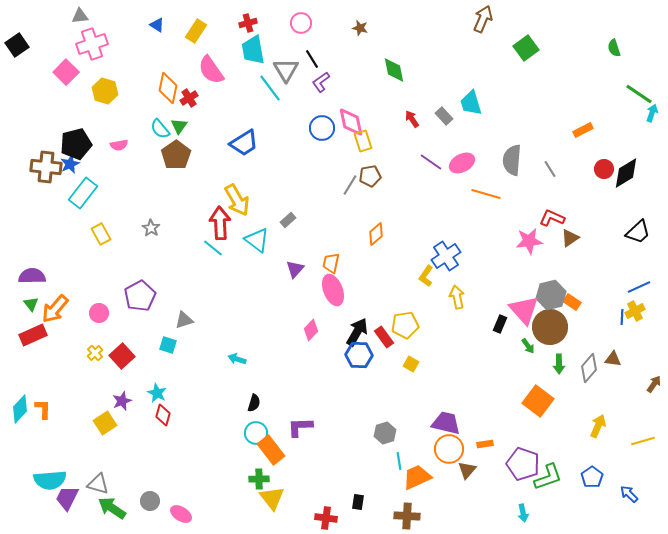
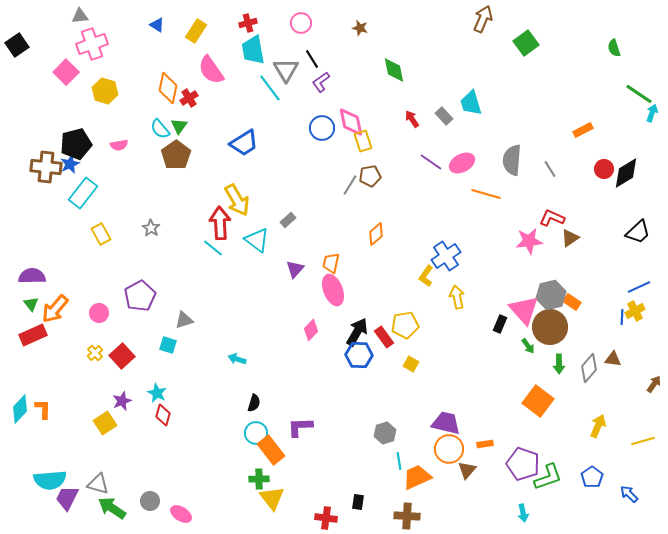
green square at (526, 48): moved 5 px up
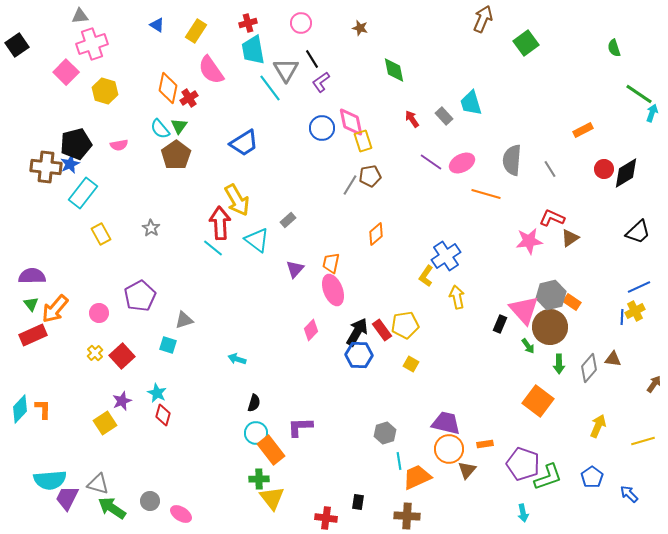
red rectangle at (384, 337): moved 2 px left, 7 px up
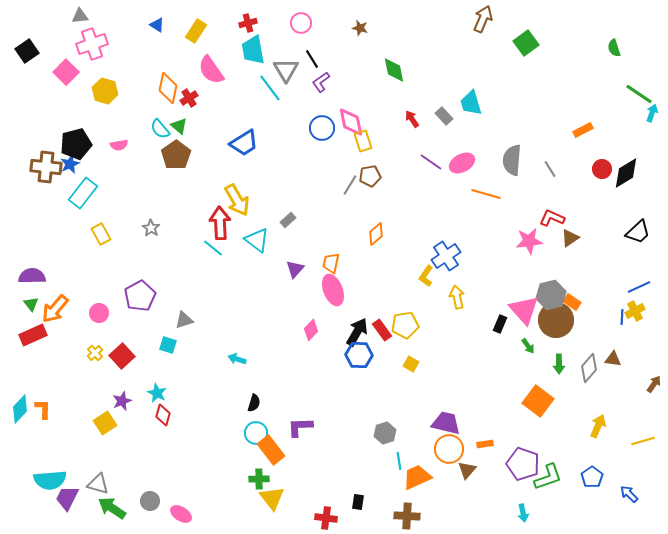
black square at (17, 45): moved 10 px right, 6 px down
green triangle at (179, 126): rotated 24 degrees counterclockwise
red circle at (604, 169): moved 2 px left
brown circle at (550, 327): moved 6 px right, 7 px up
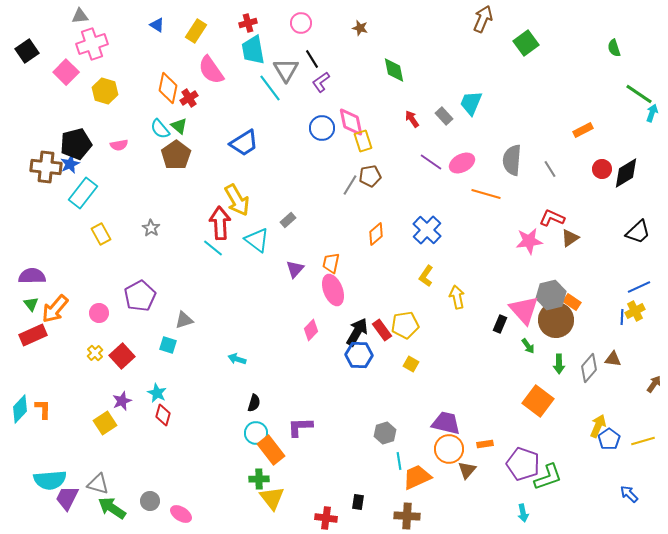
cyan trapezoid at (471, 103): rotated 40 degrees clockwise
blue cross at (446, 256): moved 19 px left, 26 px up; rotated 12 degrees counterclockwise
blue pentagon at (592, 477): moved 17 px right, 38 px up
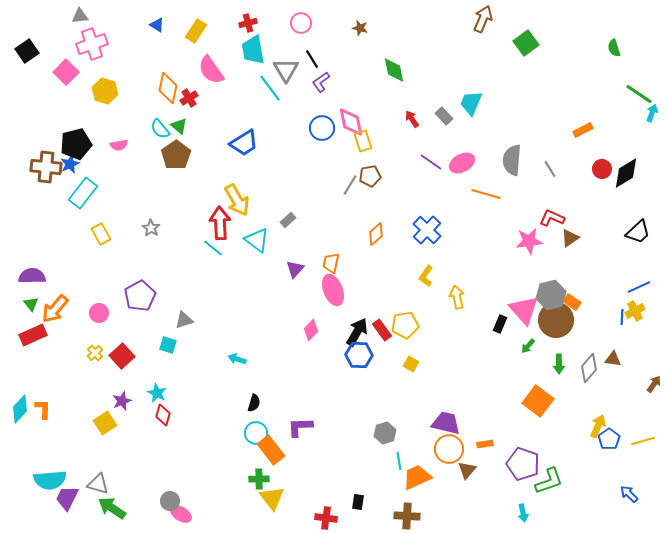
green arrow at (528, 346): rotated 77 degrees clockwise
green L-shape at (548, 477): moved 1 px right, 4 px down
gray circle at (150, 501): moved 20 px right
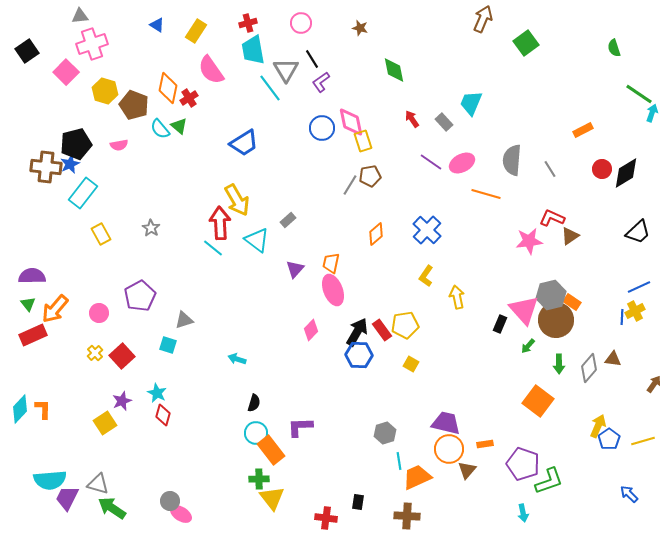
gray rectangle at (444, 116): moved 6 px down
brown pentagon at (176, 155): moved 42 px left, 50 px up; rotated 16 degrees counterclockwise
brown triangle at (570, 238): moved 2 px up
green triangle at (31, 304): moved 3 px left
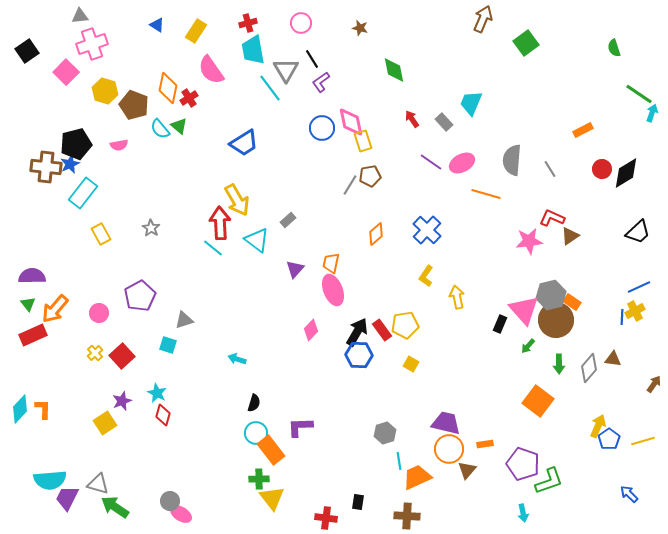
green arrow at (112, 508): moved 3 px right, 1 px up
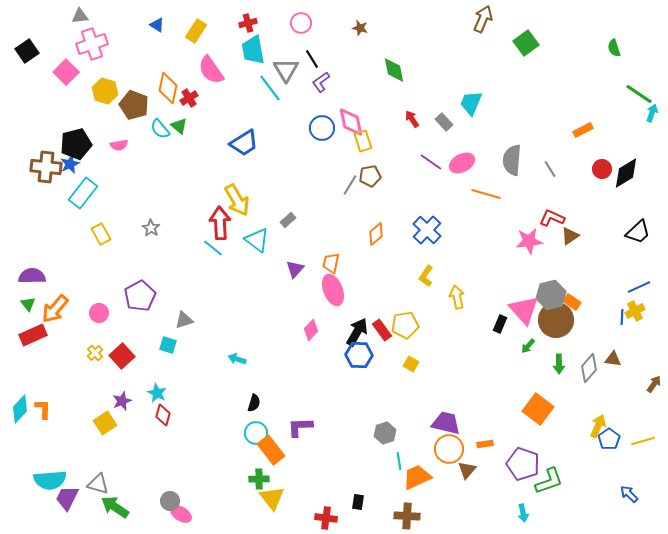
orange square at (538, 401): moved 8 px down
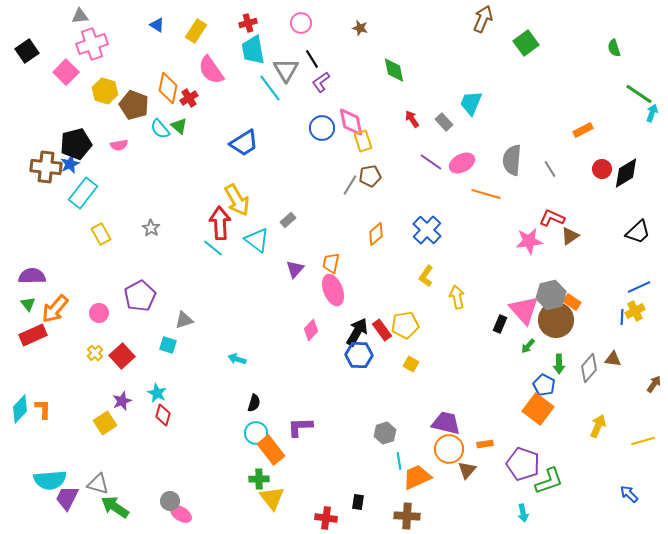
blue pentagon at (609, 439): moved 65 px left, 54 px up; rotated 10 degrees counterclockwise
